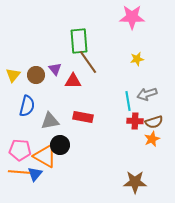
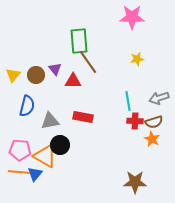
gray arrow: moved 12 px right, 4 px down
orange star: rotated 21 degrees counterclockwise
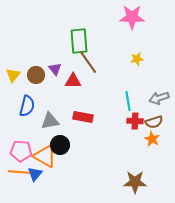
pink pentagon: moved 1 px right, 1 px down
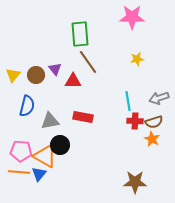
green rectangle: moved 1 px right, 7 px up
blue triangle: moved 4 px right
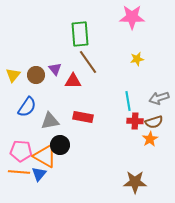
blue semicircle: moved 1 px down; rotated 20 degrees clockwise
orange star: moved 2 px left; rotated 14 degrees clockwise
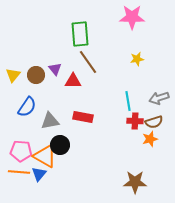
orange star: rotated 14 degrees clockwise
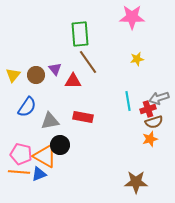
red cross: moved 13 px right, 12 px up; rotated 21 degrees counterclockwise
pink pentagon: moved 3 px down; rotated 10 degrees clockwise
blue triangle: rotated 28 degrees clockwise
brown star: moved 1 px right
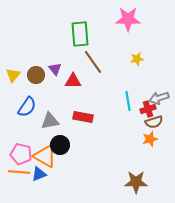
pink star: moved 4 px left, 2 px down
brown line: moved 5 px right
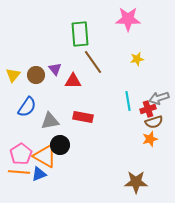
pink pentagon: rotated 25 degrees clockwise
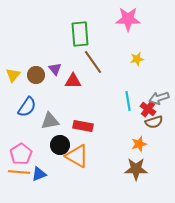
red cross: rotated 35 degrees counterclockwise
red rectangle: moved 9 px down
orange star: moved 11 px left, 5 px down
orange triangle: moved 32 px right
brown star: moved 13 px up
